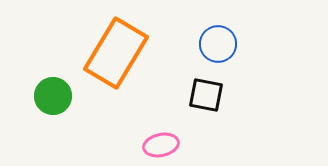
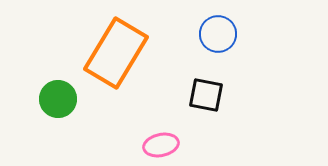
blue circle: moved 10 px up
green circle: moved 5 px right, 3 px down
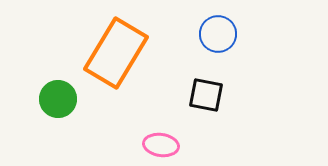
pink ellipse: rotated 20 degrees clockwise
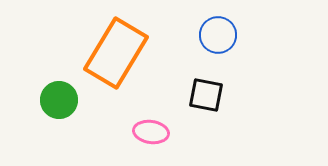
blue circle: moved 1 px down
green circle: moved 1 px right, 1 px down
pink ellipse: moved 10 px left, 13 px up
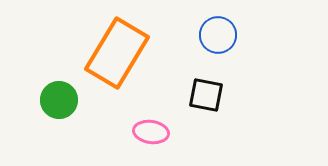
orange rectangle: moved 1 px right
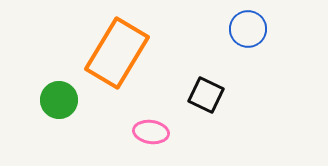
blue circle: moved 30 px right, 6 px up
black square: rotated 15 degrees clockwise
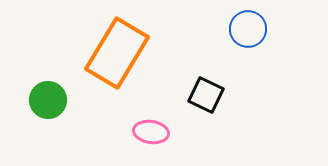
green circle: moved 11 px left
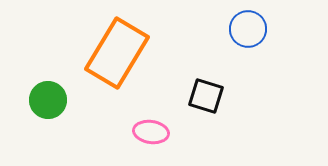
black square: moved 1 px down; rotated 9 degrees counterclockwise
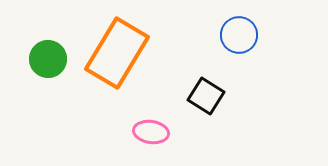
blue circle: moved 9 px left, 6 px down
black square: rotated 15 degrees clockwise
green circle: moved 41 px up
